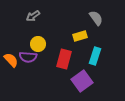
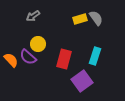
yellow rectangle: moved 17 px up
purple semicircle: rotated 36 degrees clockwise
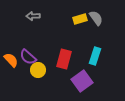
gray arrow: rotated 32 degrees clockwise
yellow circle: moved 26 px down
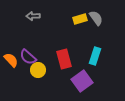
red rectangle: rotated 30 degrees counterclockwise
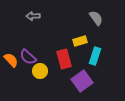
yellow rectangle: moved 22 px down
yellow circle: moved 2 px right, 1 px down
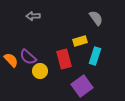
purple square: moved 5 px down
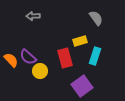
red rectangle: moved 1 px right, 1 px up
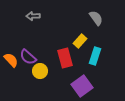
yellow rectangle: rotated 32 degrees counterclockwise
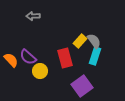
gray semicircle: moved 2 px left, 23 px down
